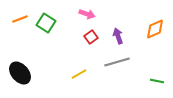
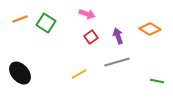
orange diamond: moved 5 px left; rotated 55 degrees clockwise
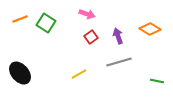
gray line: moved 2 px right
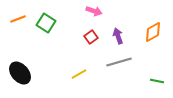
pink arrow: moved 7 px right, 3 px up
orange line: moved 2 px left
orange diamond: moved 3 px right, 3 px down; rotated 60 degrees counterclockwise
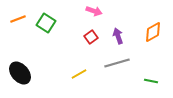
gray line: moved 2 px left, 1 px down
green line: moved 6 px left
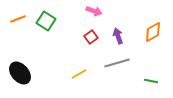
green square: moved 2 px up
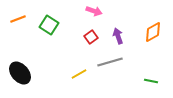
green square: moved 3 px right, 4 px down
gray line: moved 7 px left, 1 px up
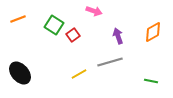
green square: moved 5 px right
red square: moved 18 px left, 2 px up
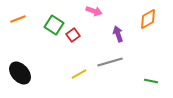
orange diamond: moved 5 px left, 13 px up
purple arrow: moved 2 px up
